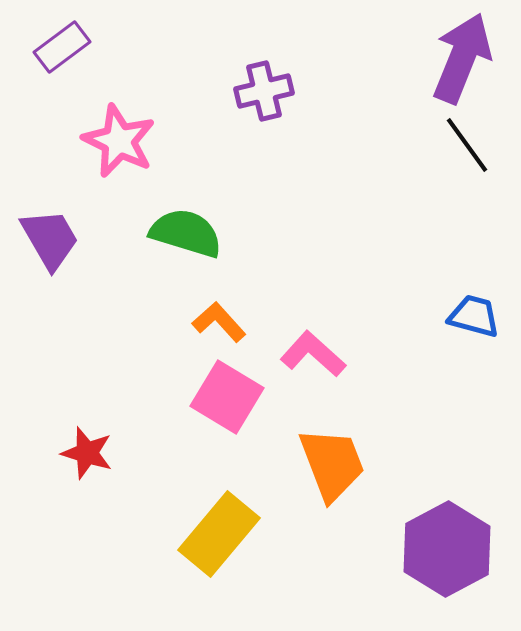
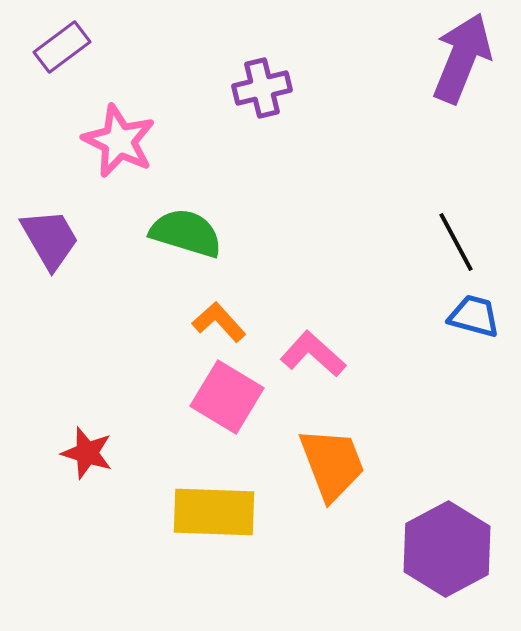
purple cross: moved 2 px left, 3 px up
black line: moved 11 px left, 97 px down; rotated 8 degrees clockwise
yellow rectangle: moved 5 px left, 22 px up; rotated 52 degrees clockwise
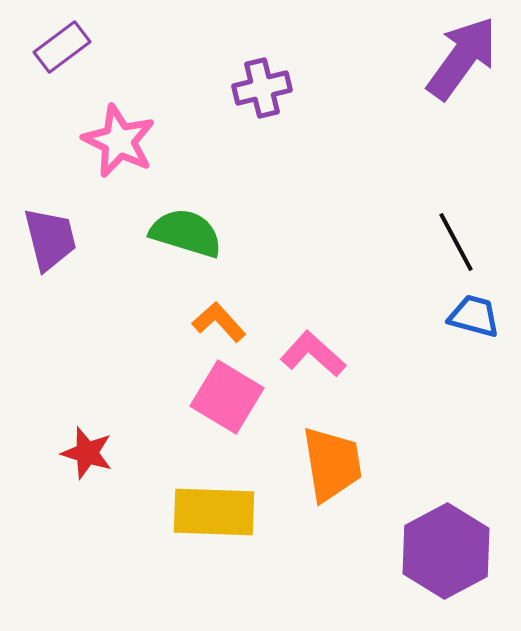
purple arrow: rotated 14 degrees clockwise
purple trapezoid: rotated 16 degrees clockwise
orange trapezoid: rotated 12 degrees clockwise
purple hexagon: moved 1 px left, 2 px down
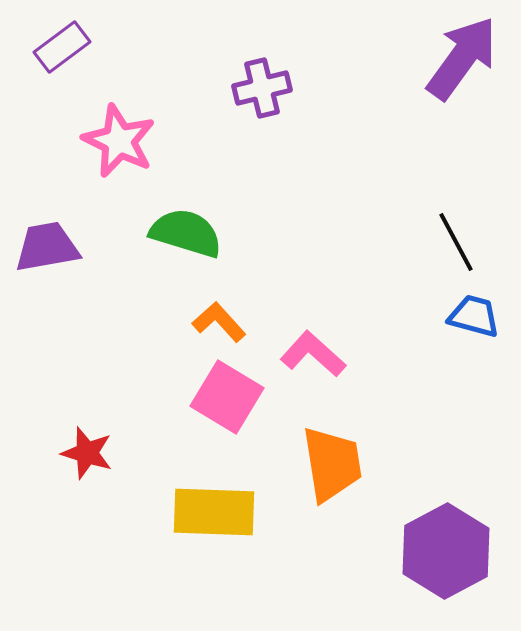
purple trapezoid: moved 3 px left, 8 px down; rotated 86 degrees counterclockwise
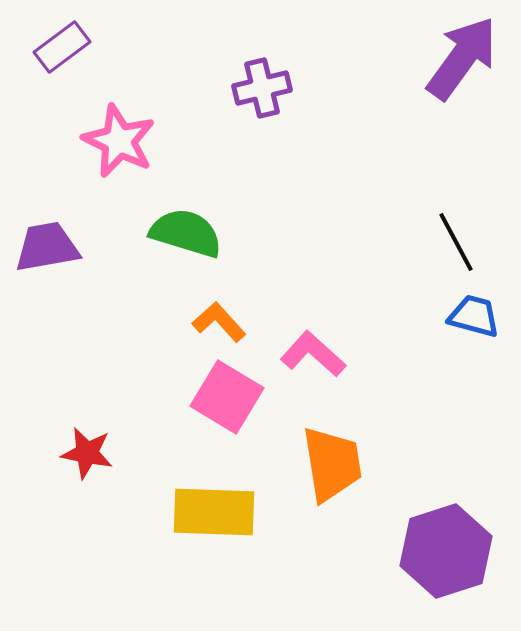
red star: rotated 6 degrees counterclockwise
purple hexagon: rotated 10 degrees clockwise
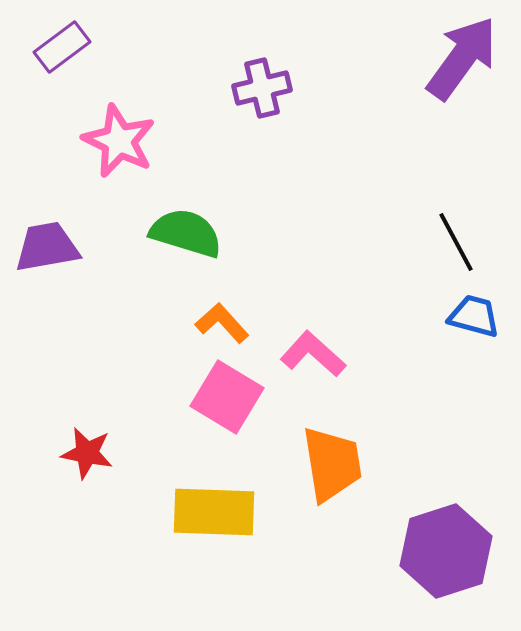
orange L-shape: moved 3 px right, 1 px down
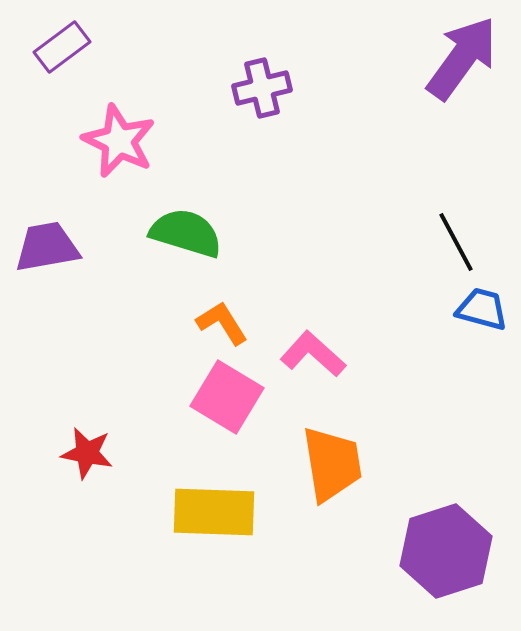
blue trapezoid: moved 8 px right, 7 px up
orange L-shape: rotated 10 degrees clockwise
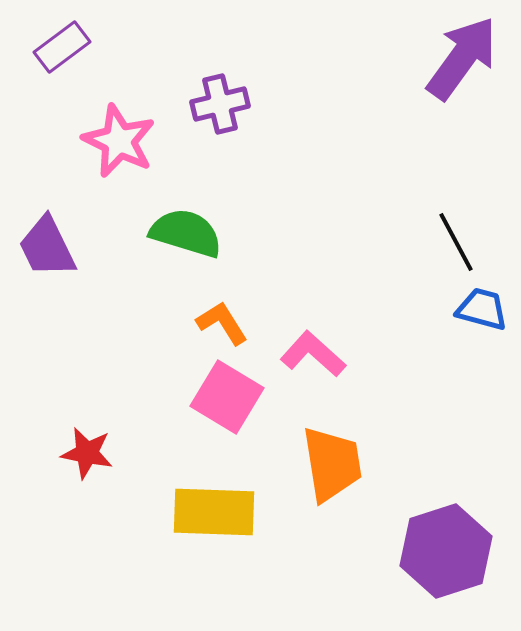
purple cross: moved 42 px left, 16 px down
purple trapezoid: rotated 106 degrees counterclockwise
